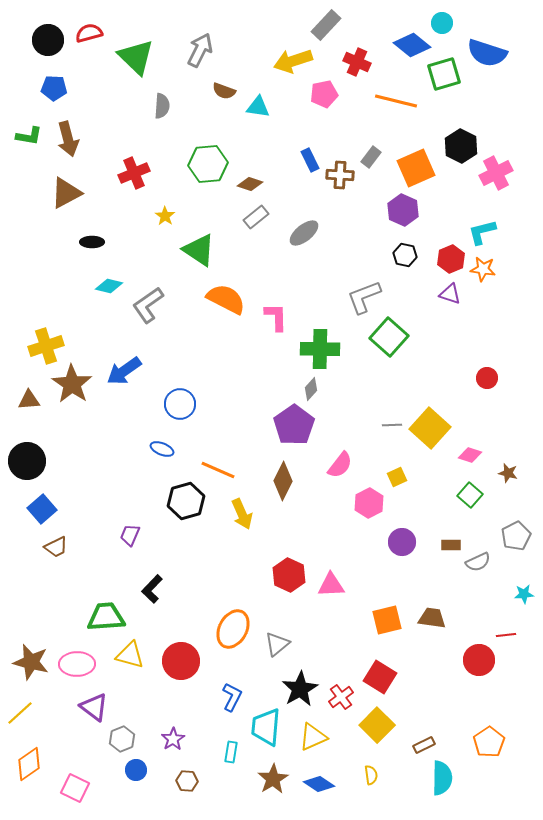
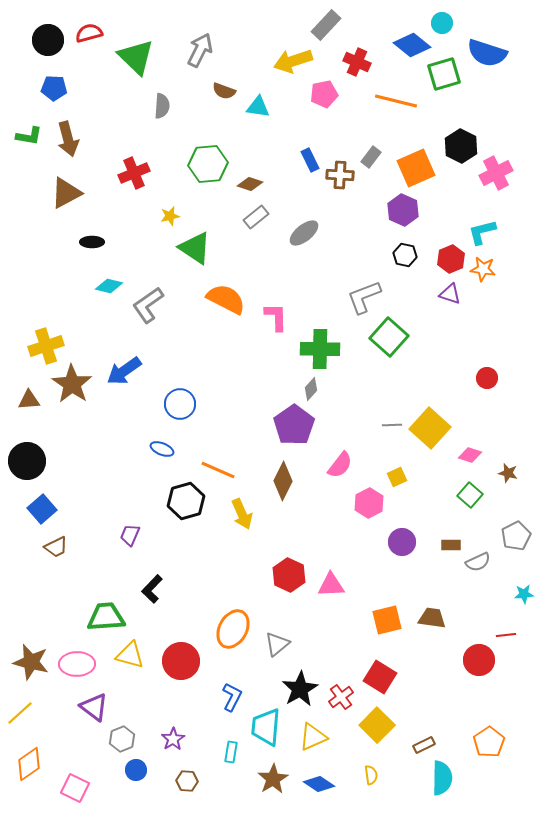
yellow star at (165, 216): moved 5 px right; rotated 24 degrees clockwise
green triangle at (199, 250): moved 4 px left, 2 px up
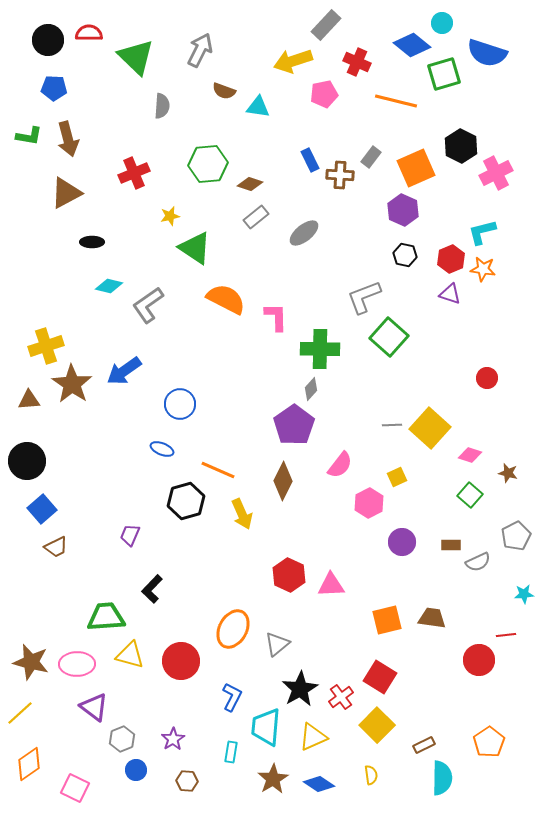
red semicircle at (89, 33): rotated 16 degrees clockwise
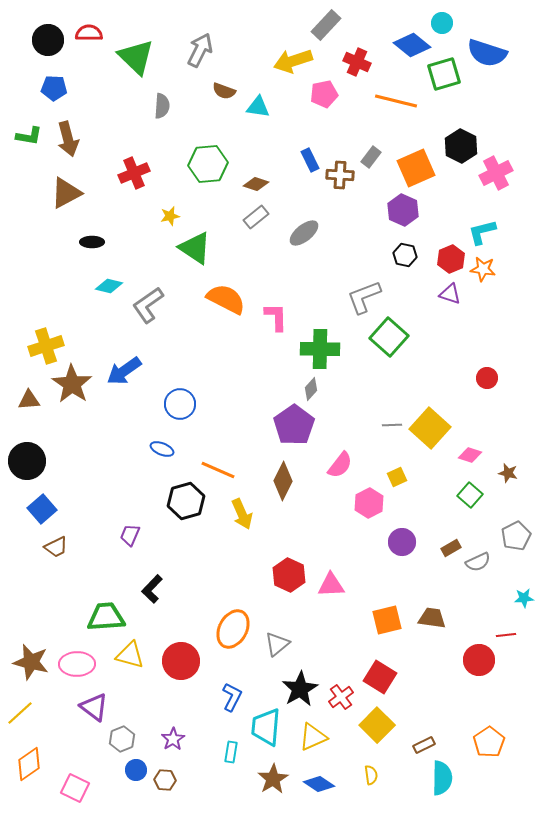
brown diamond at (250, 184): moved 6 px right
brown rectangle at (451, 545): moved 3 px down; rotated 30 degrees counterclockwise
cyan star at (524, 594): moved 4 px down
brown hexagon at (187, 781): moved 22 px left, 1 px up
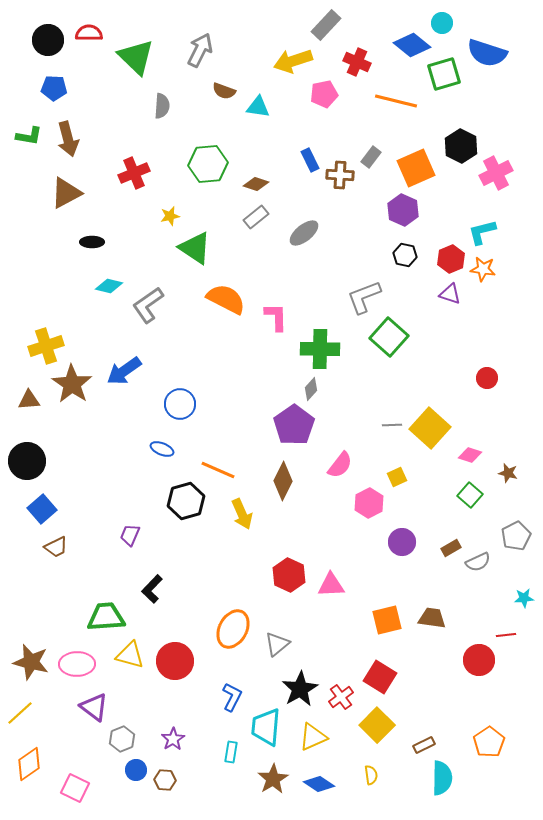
red circle at (181, 661): moved 6 px left
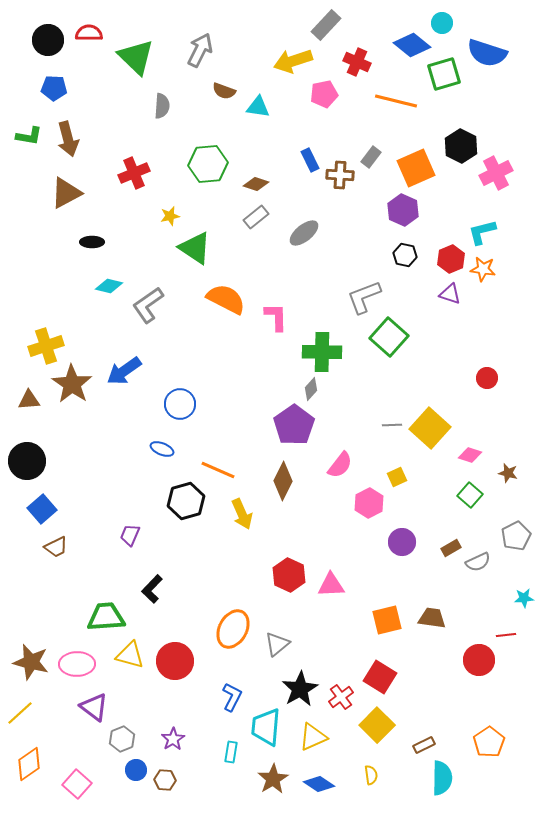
green cross at (320, 349): moved 2 px right, 3 px down
pink square at (75, 788): moved 2 px right, 4 px up; rotated 16 degrees clockwise
